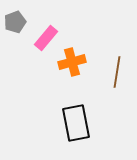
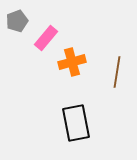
gray pentagon: moved 2 px right, 1 px up
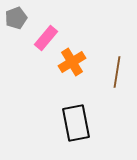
gray pentagon: moved 1 px left, 3 px up
orange cross: rotated 16 degrees counterclockwise
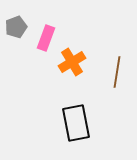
gray pentagon: moved 9 px down
pink rectangle: rotated 20 degrees counterclockwise
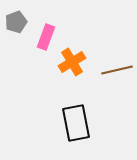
gray pentagon: moved 5 px up
pink rectangle: moved 1 px up
brown line: moved 2 px up; rotated 68 degrees clockwise
